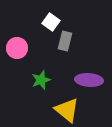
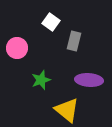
gray rectangle: moved 9 px right
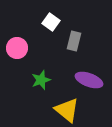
purple ellipse: rotated 16 degrees clockwise
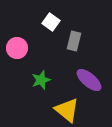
purple ellipse: rotated 20 degrees clockwise
